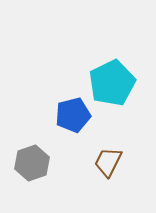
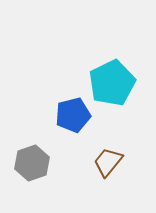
brown trapezoid: rotated 12 degrees clockwise
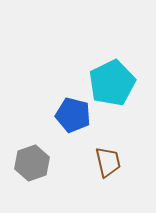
blue pentagon: rotated 28 degrees clockwise
brown trapezoid: rotated 128 degrees clockwise
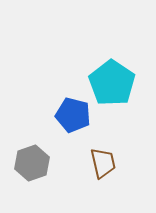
cyan pentagon: rotated 12 degrees counterclockwise
brown trapezoid: moved 5 px left, 1 px down
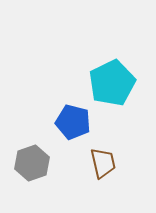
cyan pentagon: rotated 12 degrees clockwise
blue pentagon: moved 7 px down
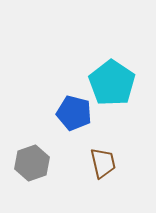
cyan pentagon: rotated 12 degrees counterclockwise
blue pentagon: moved 1 px right, 9 px up
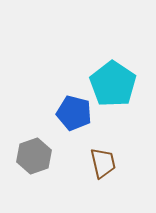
cyan pentagon: moved 1 px right, 1 px down
gray hexagon: moved 2 px right, 7 px up
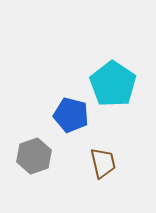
blue pentagon: moved 3 px left, 2 px down
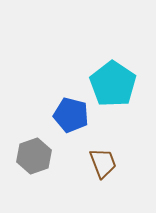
brown trapezoid: rotated 8 degrees counterclockwise
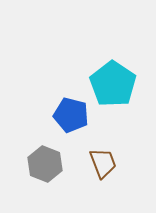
gray hexagon: moved 11 px right, 8 px down; rotated 20 degrees counterclockwise
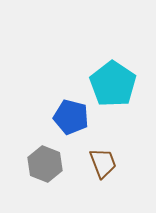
blue pentagon: moved 2 px down
